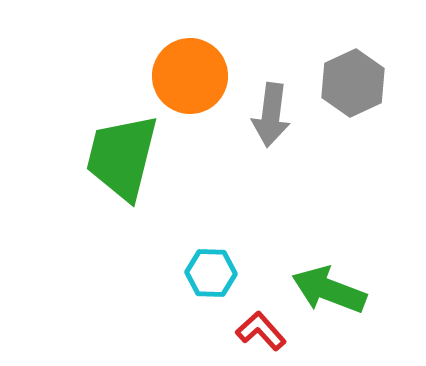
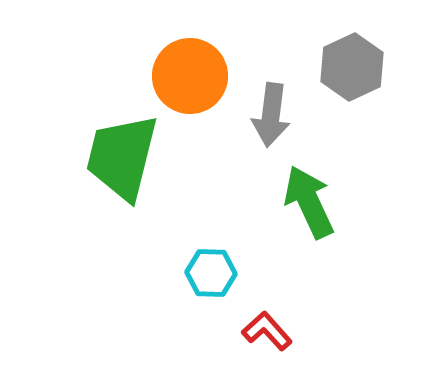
gray hexagon: moved 1 px left, 16 px up
green arrow: moved 20 px left, 88 px up; rotated 44 degrees clockwise
red L-shape: moved 6 px right
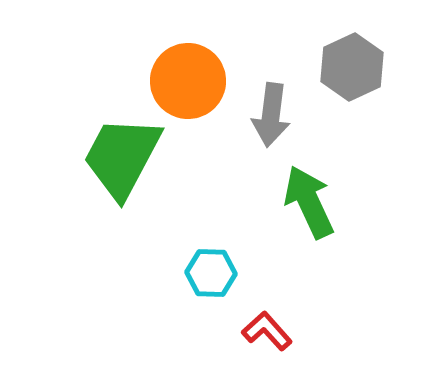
orange circle: moved 2 px left, 5 px down
green trapezoid: rotated 14 degrees clockwise
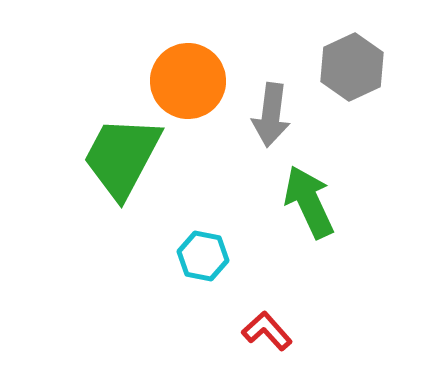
cyan hexagon: moved 8 px left, 17 px up; rotated 9 degrees clockwise
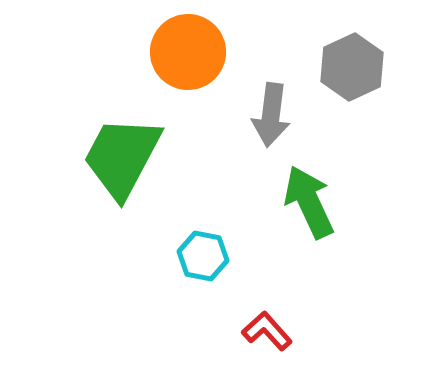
orange circle: moved 29 px up
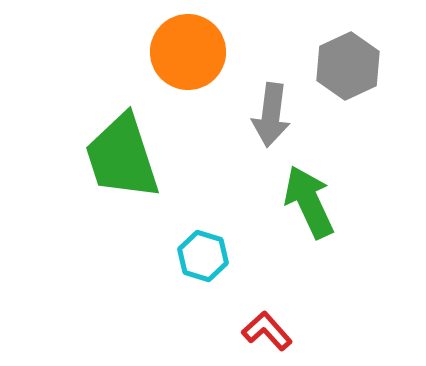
gray hexagon: moved 4 px left, 1 px up
green trapezoid: rotated 46 degrees counterclockwise
cyan hexagon: rotated 6 degrees clockwise
